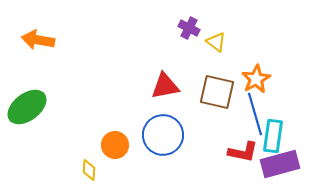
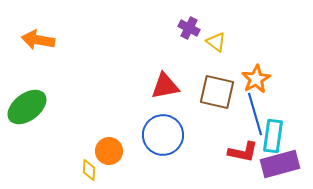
orange circle: moved 6 px left, 6 px down
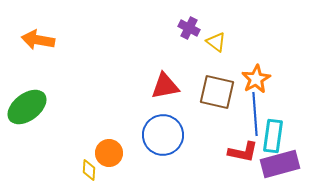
blue line: rotated 12 degrees clockwise
orange circle: moved 2 px down
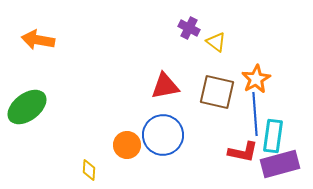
orange circle: moved 18 px right, 8 px up
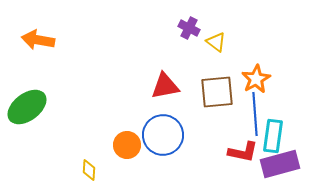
brown square: rotated 18 degrees counterclockwise
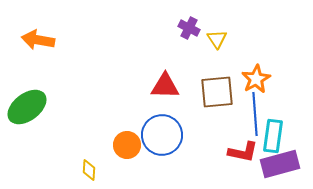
yellow triangle: moved 1 px right, 3 px up; rotated 20 degrees clockwise
red triangle: rotated 12 degrees clockwise
blue circle: moved 1 px left
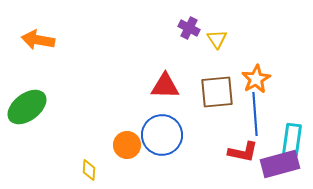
cyan rectangle: moved 19 px right, 4 px down
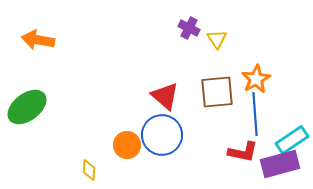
red triangle: moved 10 px down; rotated 40 degrees clockwise
cyan rectangle: rotated 48 degrees clockwise
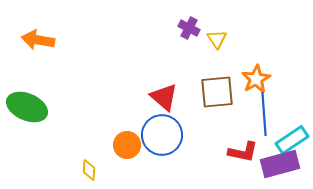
red triangle: moved 1 px left, 1 px down
green ellipse: rotated 60 degrees clockwise
blue line: moved 9 px right
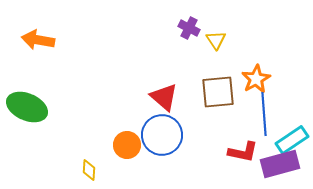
yellow triangle: moved 1 px left, 1 px down
brown square: moved 1 px right
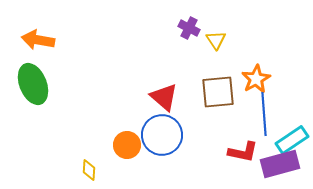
green ellipse: moved 6 px right, 23 px up; rotated 45 degrees clockwise
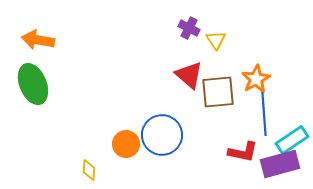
red triangle: moved 25 px right, 22 px up
orange circle: moved 1 px left, 1 px up
